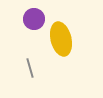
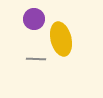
gray line: moved 6 px right, 9 px up; rotated 72 degrees counterclockwise
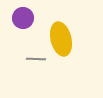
purple circle: moved 11 px left, 1 px up
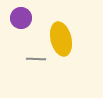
purple circle: moved 2 px left
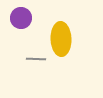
yellow ellipse: rotated 12 degrees clockwise
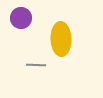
gray line: moved 6 px down
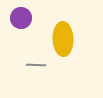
yellow ellipse: moved 2 px right
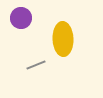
gray line: rotated 24 degrees counterclockwise
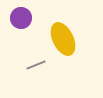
yellow ellipse: rotated 24 degrees counterclockwise
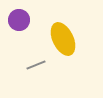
purple circle: moved 2 px left, 2 px down
